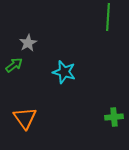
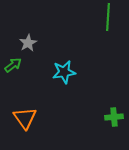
green arrow: moved 1 px left
cyan star: rotated 25 degrees counterclockwise
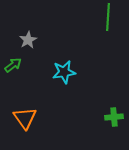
gray star: moved 3 px up
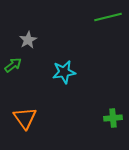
green line: rotated 72 degrees clockwise
green cross: moved 1 px left, 1 px down
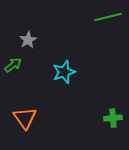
cyan star: rotated 10 degrees counterclockwise
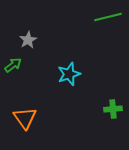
cyan star: moved 5 px right, 2 px down
green cross: moved 9 px up
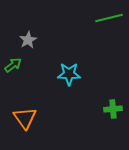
green line: moved 1 px right, 1 px down
cyan star: rotated 20 degrees clockwise
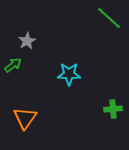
green line: rotated 56 degrees clockwise
gray star: moved 1 px left, 1 px down
orange triangle: rotated 10 degrees clockwise
